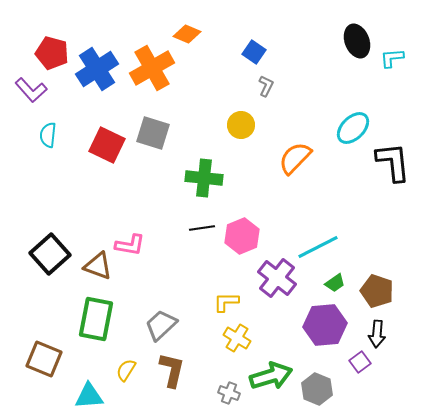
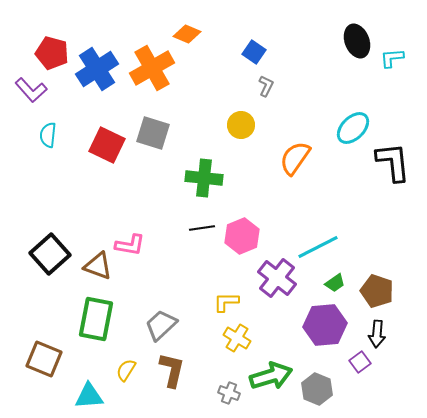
orange semicircle: rotated 9 degrees counterclockwise
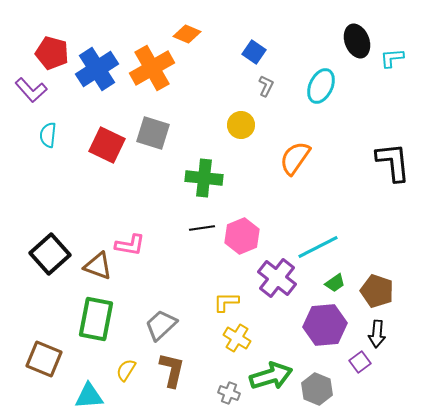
cyan ellipse: moved 32 px left, 42 px up; rotated 20 degrees counterclockwise
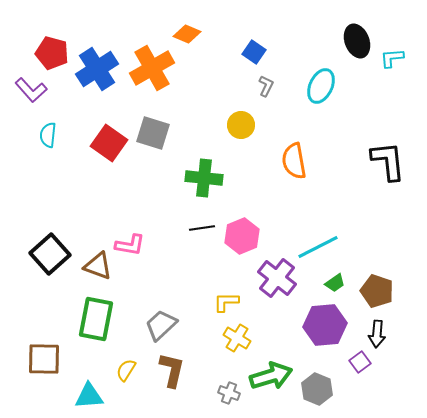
red square: moved 2 px right, 2 px up; rotated 9 degrees clockwise
orange semicircle: moved 1 px left, 3 px down; rotated 45 degrees counterclockwise
black L-shape: moved 5 px left, 1 px up
brown square: rotated 21 degrees counterclockwise
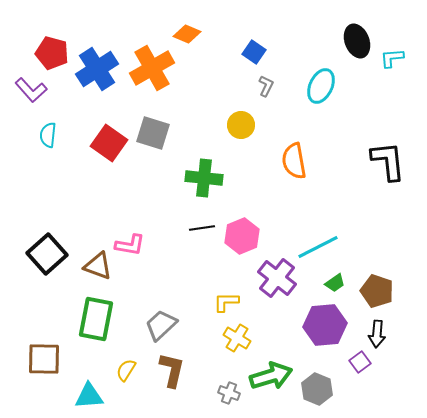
black square: moved 3 px left
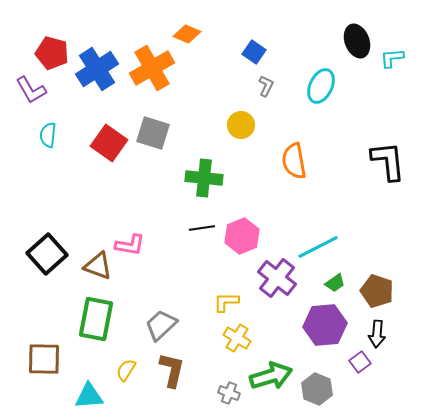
purple L-shape: rotated 12 degrees clockwise
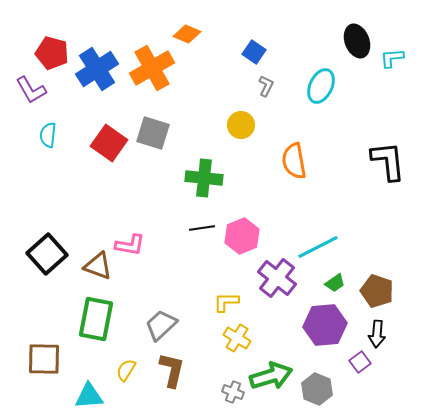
gray cross: moved 4 px right, 1 px up
